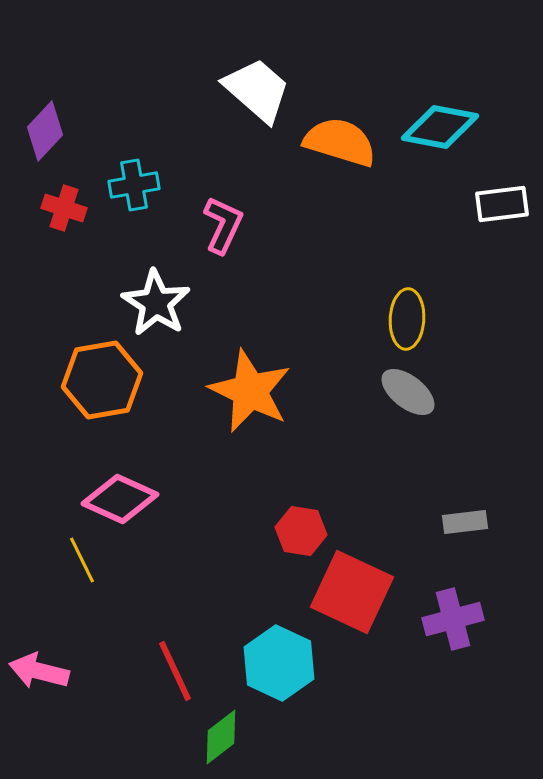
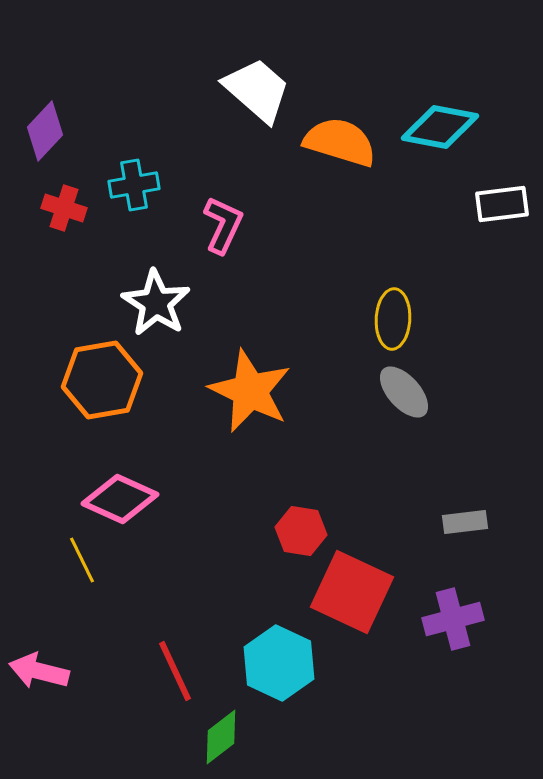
yellow ellipse: moved 14 px left
gray ellipse: moved 4 px left; rotated 10 degrees clockwise
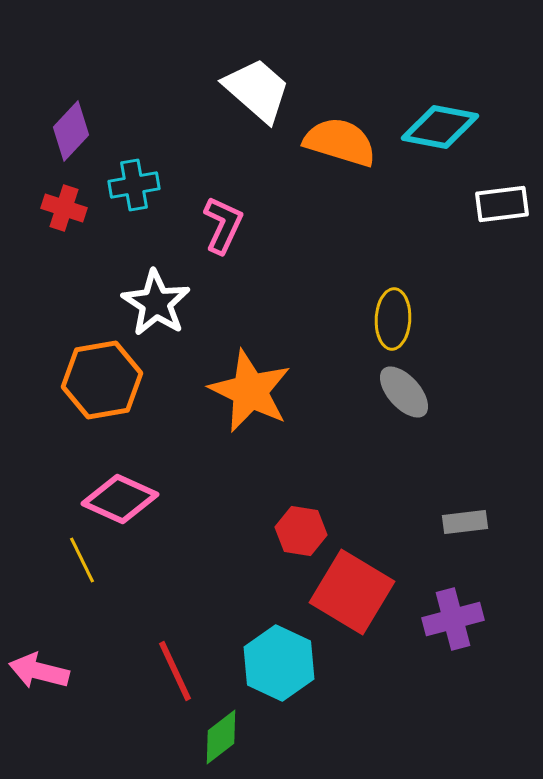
purple diamond: moved 26 px right
red square: rotated 6 degrees clockwise
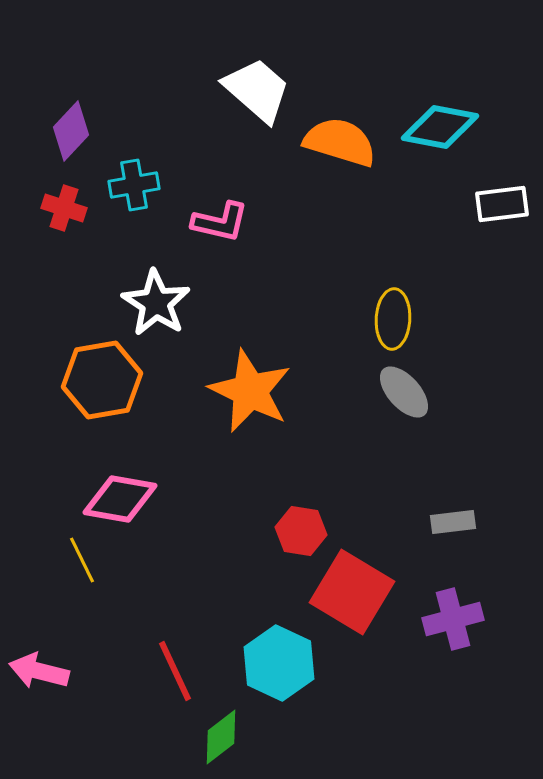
pink L-shape: moved 3 px left, 3 px up; rotated 78 degrees clockwise
pink diamond: rotated 14 degrees counterclockwise
gray rectangle: moved 12 px left
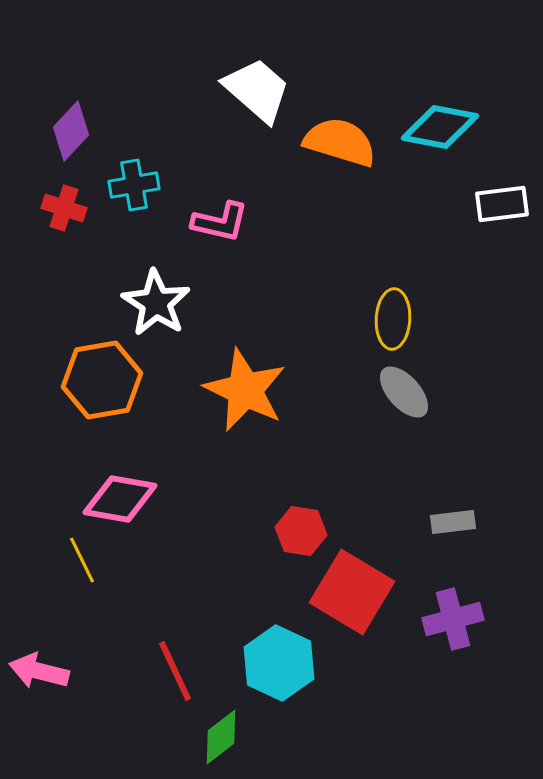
orange star: moved 5 px left, 1 px up
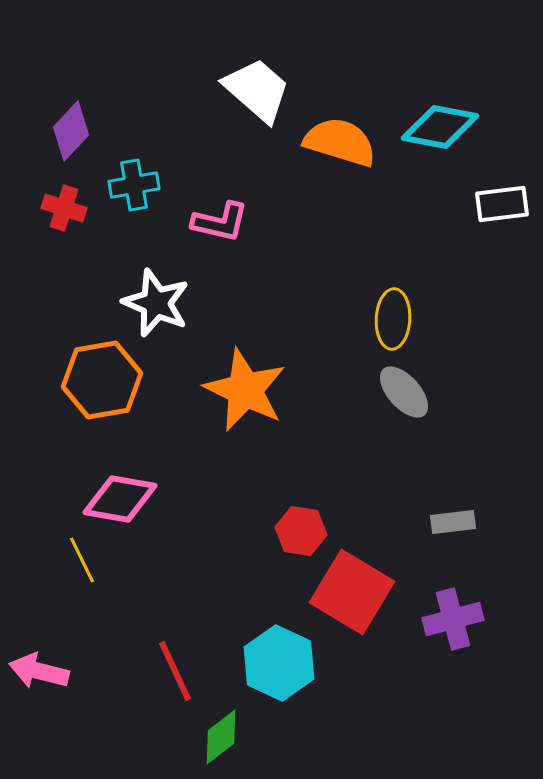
white star: rotated 10 degrees counterclockwise
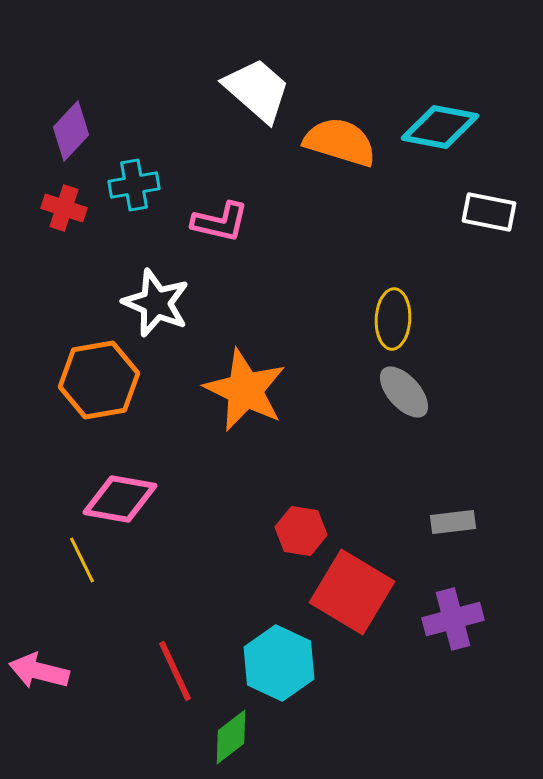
white rectangle: moved 13 px left, 8 px down; rotated 18 degrees clockwise
orange hexagon: moved 3 px left
green diamond: moved 10 px right
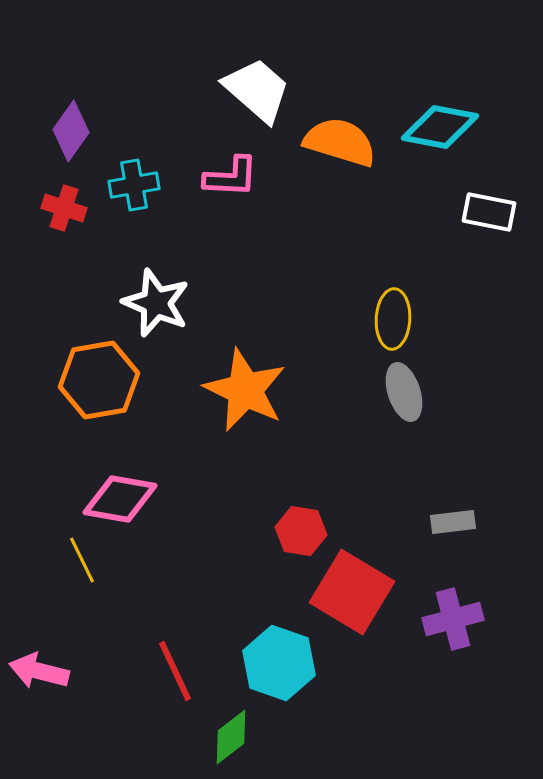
purple diamond: rotated 8 degrees counterclockwise
pink L-shape: moved 11 px right, 45 px up; rotated 10 degrees counterclockwise
gray ellipse: rotated 24 degrees clockwise
cyan hexagon: rotated 6 degrees counterclockwise
